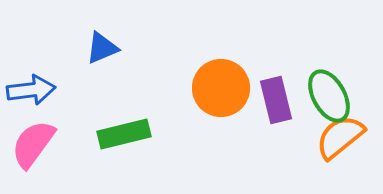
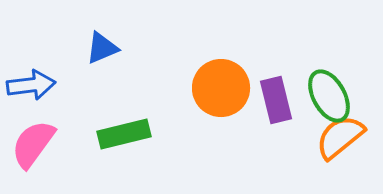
blue arrow: moved 5 px up
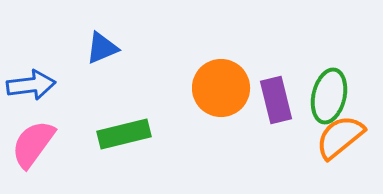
green ellipse: rotated 42 degrees clockwise
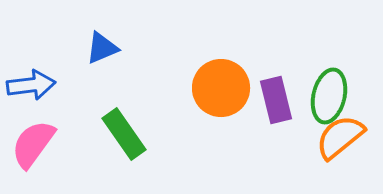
green rectangle: rotated 69 degrees clockwise
